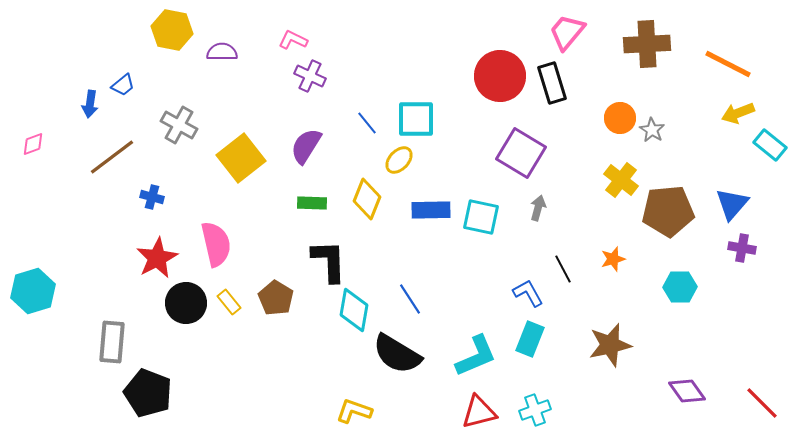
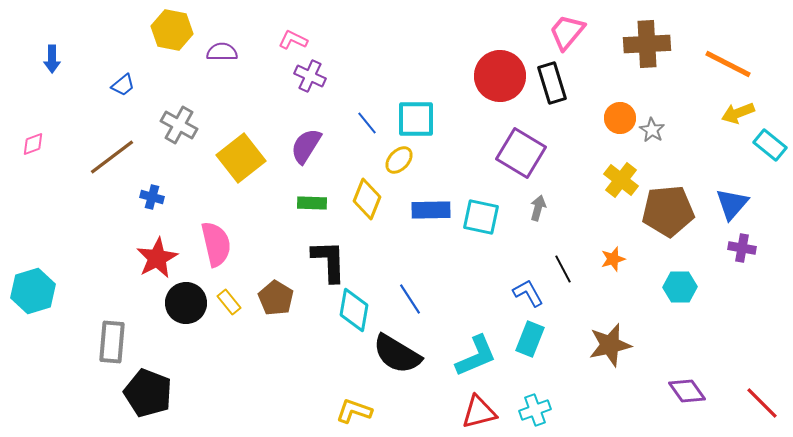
blue arrow at (90, 104): moved 38 px left, 45 px up; rotated 8 degrees counterclockwise
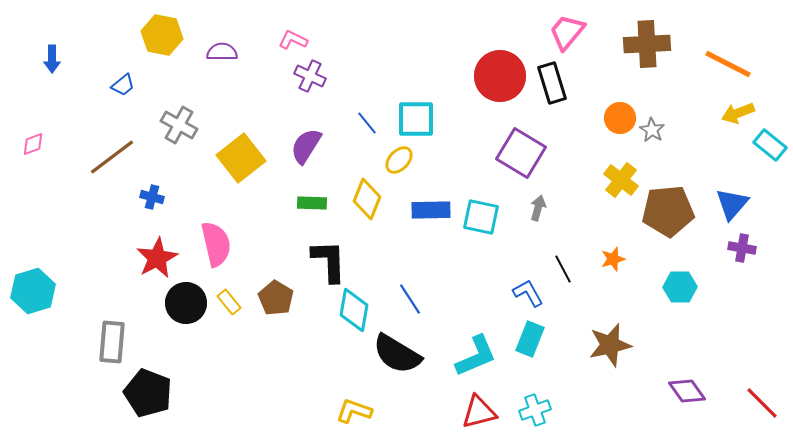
yellow hexagon at (172, 30): moved 10 px left, 5 px down
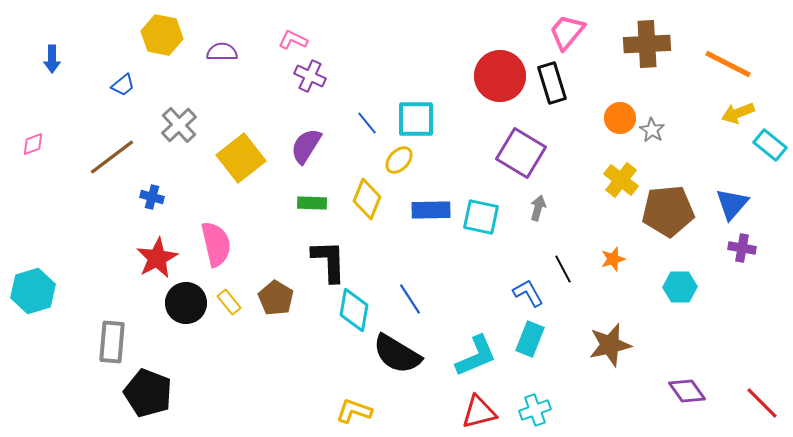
gray cross at (179, 125): rotated 18 degrees clockwise
